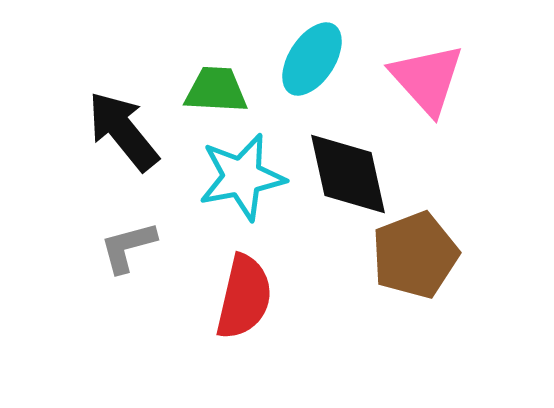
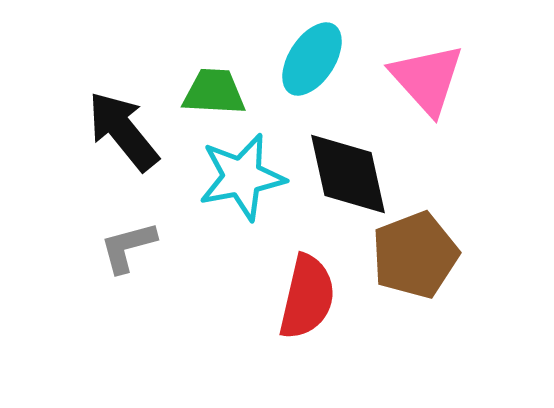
green trapezoid: moved 2 px left, 2 px down
red semicircle: moved 63 px right
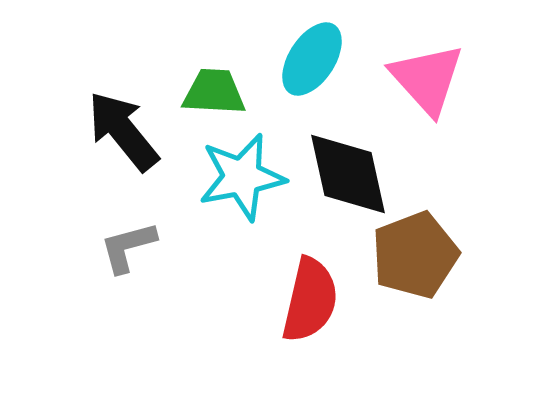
red semicircle: moved 3 px right, 3 px down
